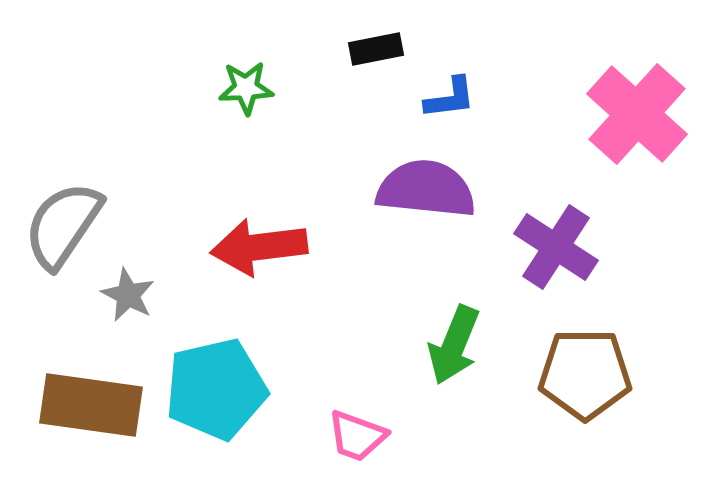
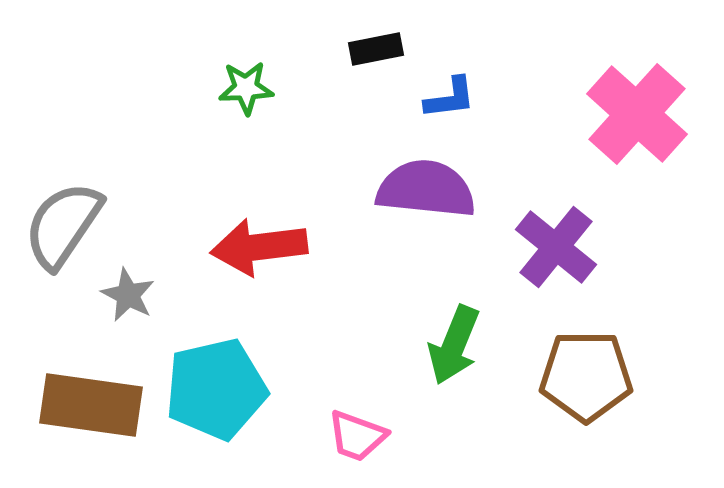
purple cross: rotated 6 degrees clockwise
brown pentagon: moved 1 px right, 2 px down
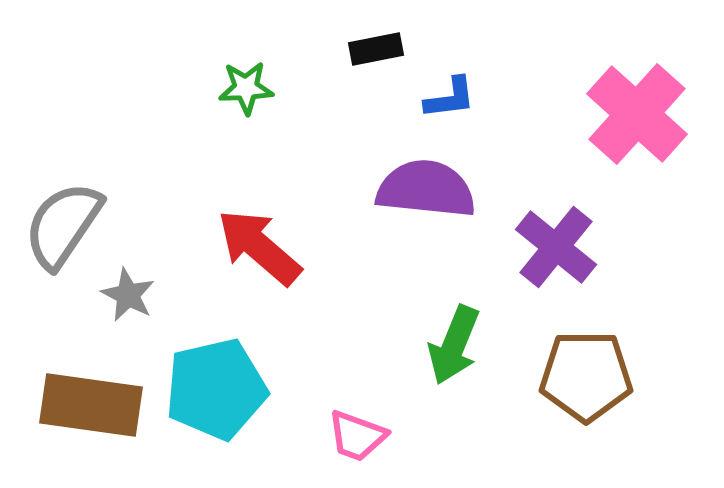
red arrow: rotated 48 degrees clockwise
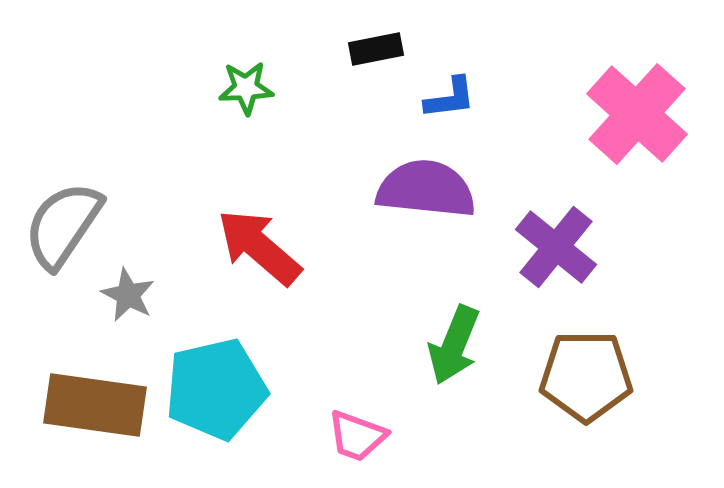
brown rectangle: moved 4 px right
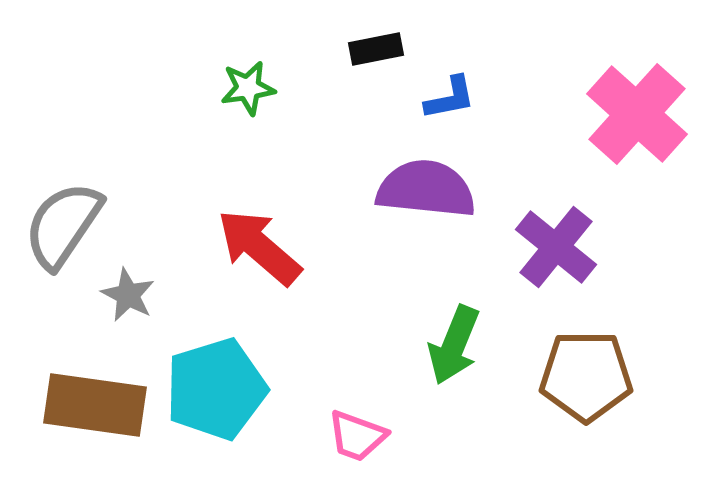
green star: moved 2 px right; rotated 6 degrees counterclockwise
blue L-shape: rotated 4 degrees counterclockwise
cyan pentagon: rotated 4 degrees counterclockwise
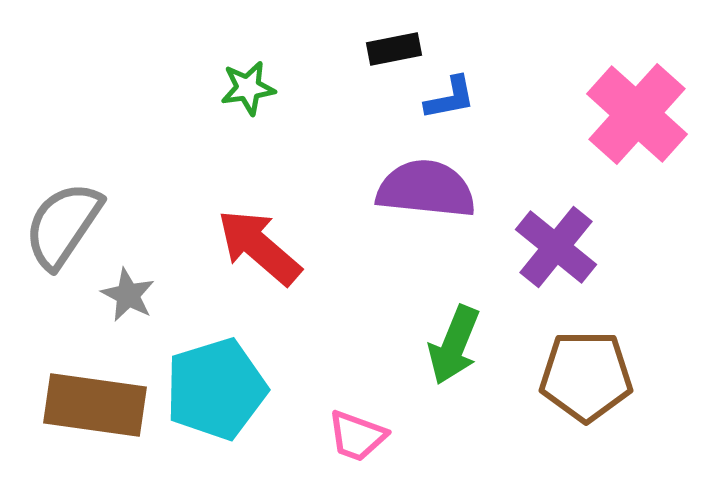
black rectangle: moved 18 px right
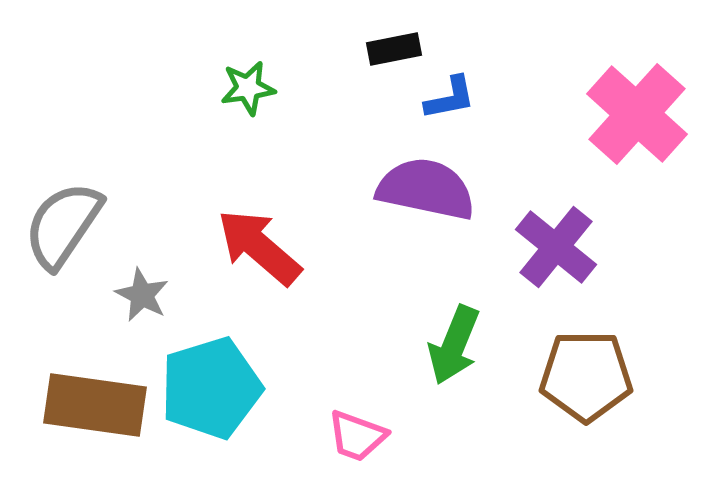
purple semicircle: rotated 6 degrees clockwise
gray star: moved 14 px right
cyan pentagon: moved 5 px left, 1 px up
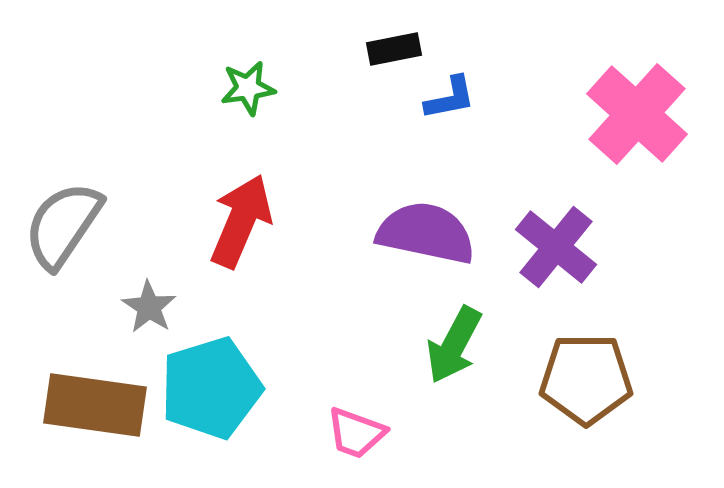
purple semicircle: moved 44 px down
red arrow: moved 18 px left, 26 px up; rotated 72 degrees clockwise
gray star: moved 7 px right, 12 px down; rotated 6 degrees clockwise
green arrow: rotated 6 degrees clockwise
brown pentagon: moved 3 px down
pink trapezoid: moved 1 px left, 3 px up
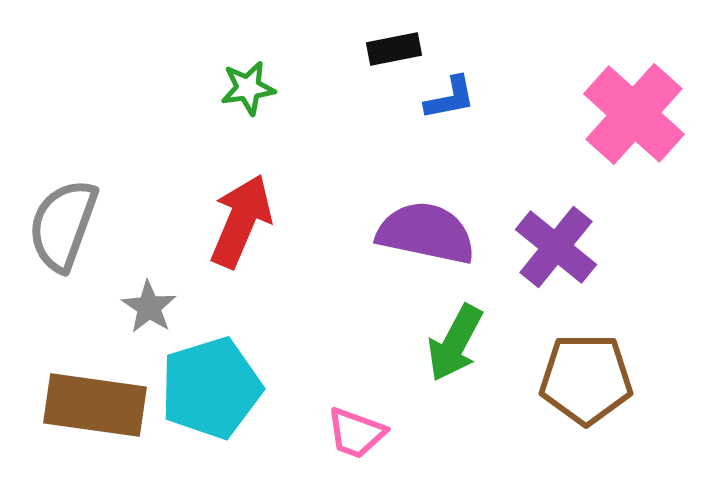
pink cross: moved 3 px left
gray semicircle: rotated 14 degrees counterclockwise
green arrow: moved 1 px right, 2 px up
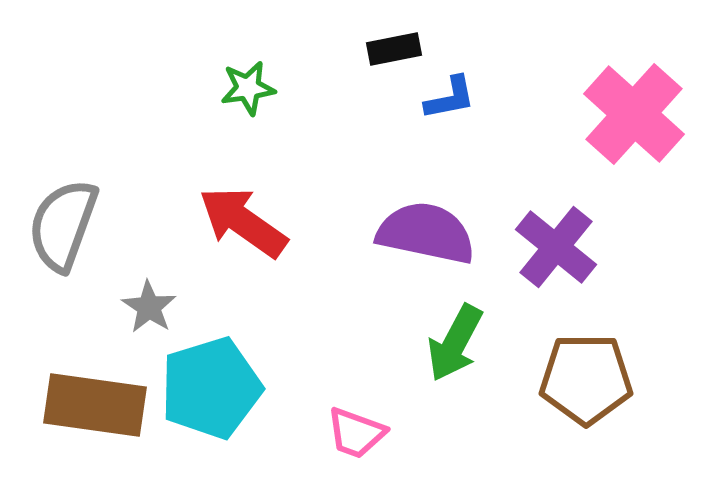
red arrow: moved 2 px right, 1 px down; rotated 78 degrees counterclockwise
